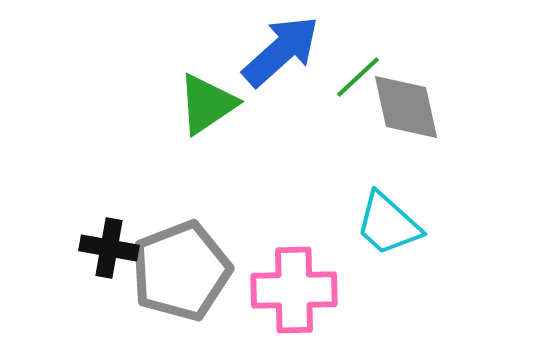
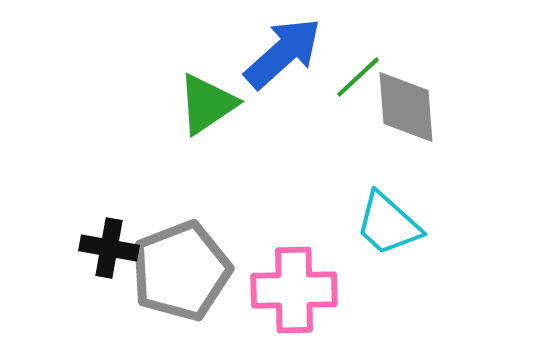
blue arrow: moved 2 px right, 2 px down
gray diamond: rotated 8 degrees clockwise
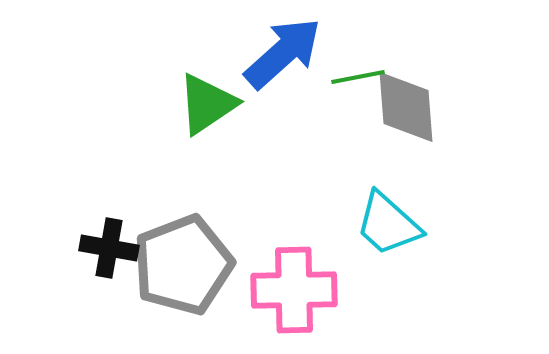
green line: rotated 32 degrees clockwise
gray pentagon: moved 2 px right, 6 px up
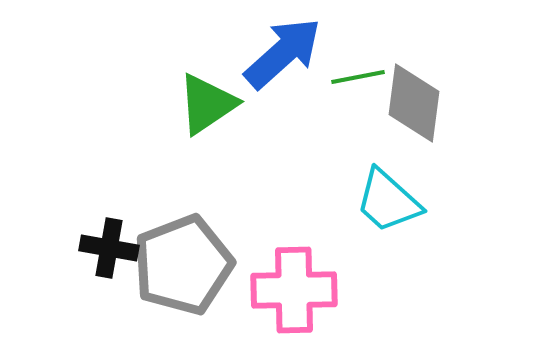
gray diamond: moved 8 px right, 4 px up; rotated 12 degrees clockwise
cyan trapezoid: moved 23 px up
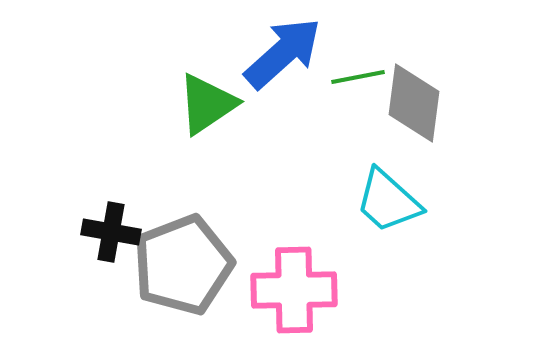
black cross: moved 2 px right, 16 px up
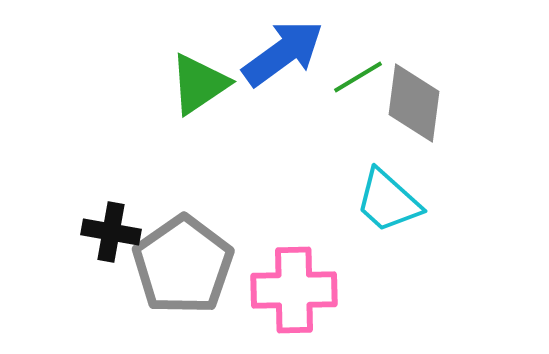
blue arrow: rotated 6 degrees clockwise
green line: rotated 20 degrees counterclockwise
green triangle: moved 8 px left, 20 px up
gray pentagon: rotated 14 degrees counterclockwise
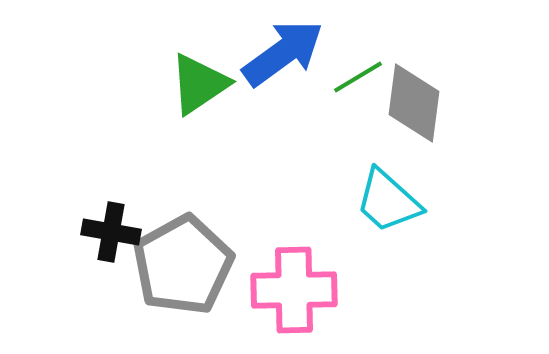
gray pentagon: rotated 6 degrees clockwise
